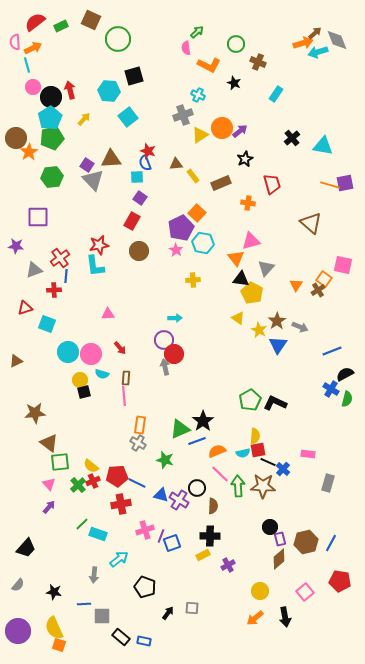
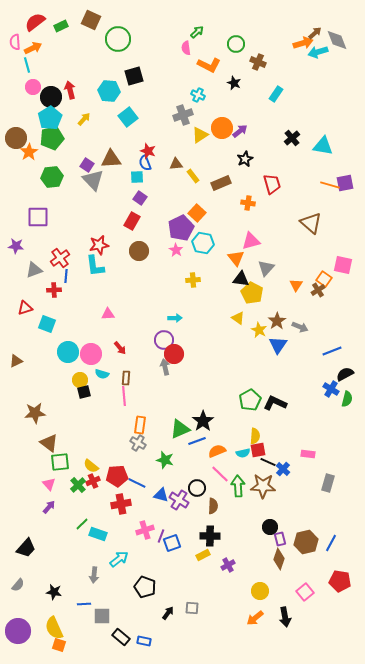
brown diamond at (279, 559): rotated 30 degrees counterclockwise
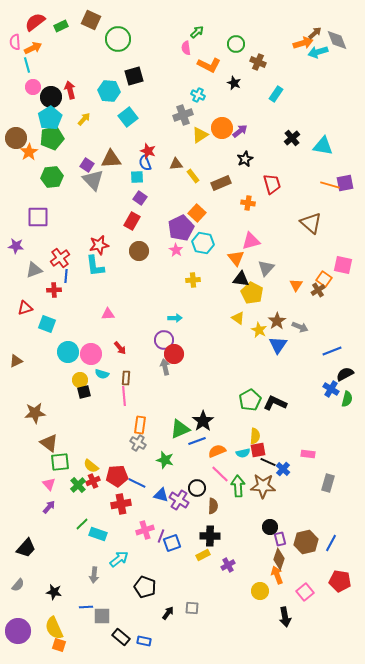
blue line at (84, 604): moved 2 px right, 3 px down
orange arrow at (255, 618): moved 22 px right, 43 px up; rotated 108 degrees clockwise
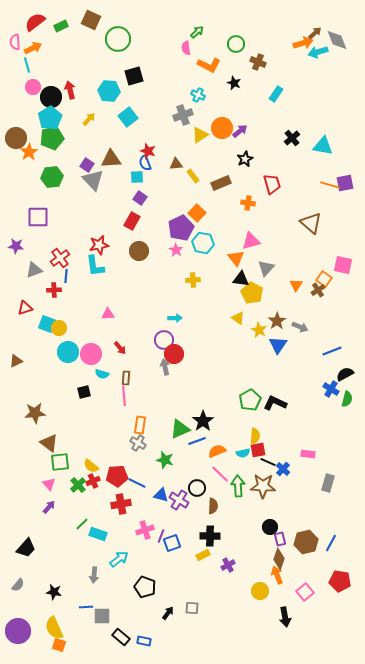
yellow arrow at (84, 119): moved 5 px right
yellow circle at (80, 380): moved 21 px left, 52 px up
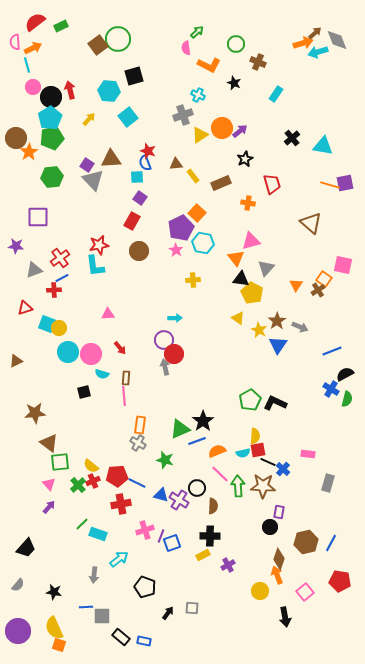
brown square at (91, 20): moved 7 px right, 25 px down; rotated 30 degrees clockwise
blue line at (66, 276): moved 4 px left, 2 px down; rotated 56 degrees clockwise
purple rectangle at (280, 539): moved 1 px left, 27 px up; rotated 24 degrees clockwise
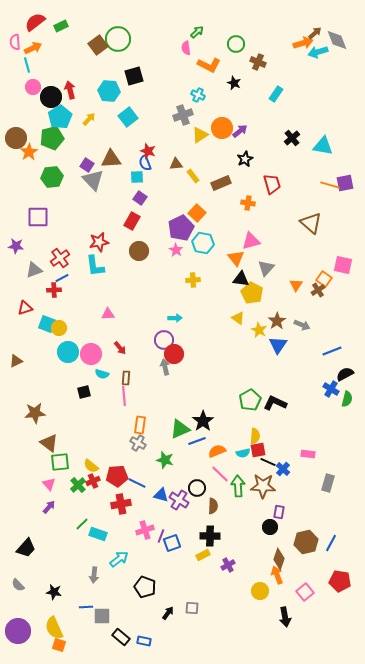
cyan pentagon at (50, 118): moved 10 px right, 1 px up
red star at (99, 245): moved 3 px up
gray arrow at (300, 327): moved 2 px right, 2 px up
gray semicircle at (18, 585): rotated 96 degrees clockwise
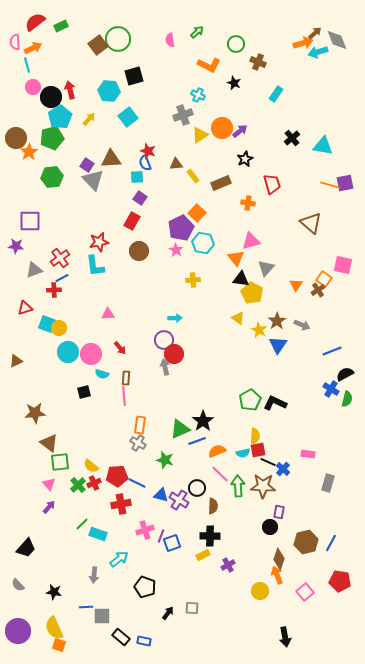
pink semicircle at (186, 48): moved 16 px left, 8 px up
purple square at (38, 217): moved 8 px left, 4 px down
red cross at (93, 481): moved 1 px right, 2 px down
black arrow at (285, 617): moved 20 px down
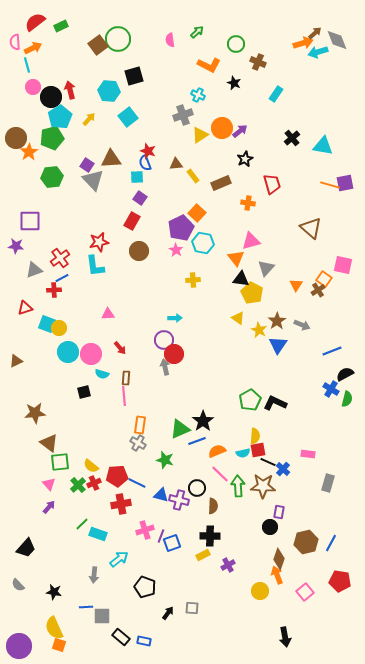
brown triangle at (311, 223): moved 5 px down
purple cross at (179, 500): rotated 18 degrees counterclockwise
purple circle at (18, 631): moved 1 px right, 15 px down
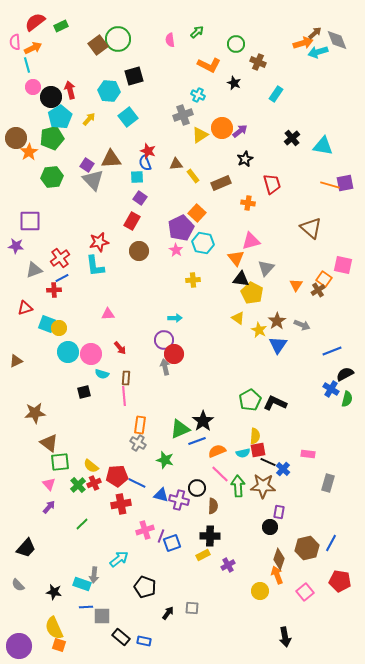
cyan rectangle at (98, 534): moved 16 px left, 50 px down
brown hexagon at (306, 542): moved 1 px right, 6 px down
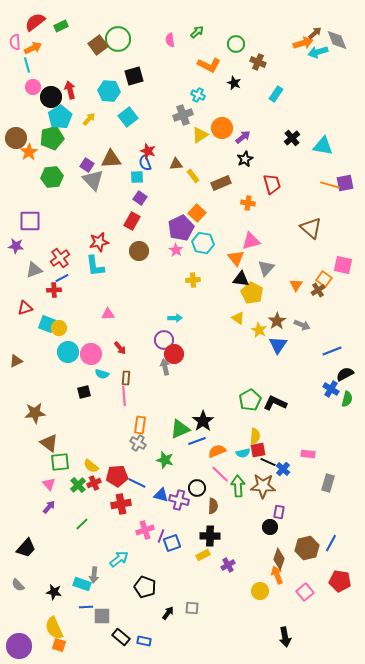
purple arrow at (240, 131): moved 3 px right, 6 px down
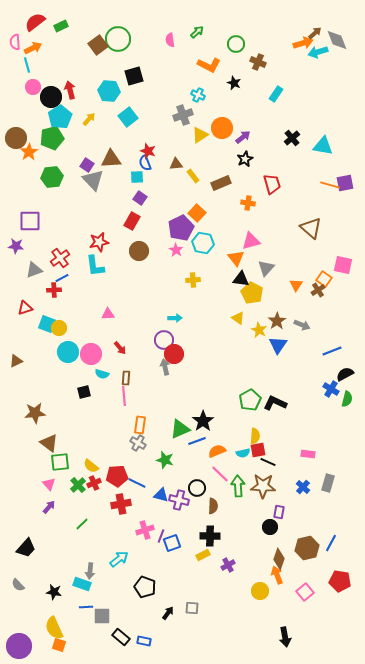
blue cross at (283, 469): moved 20 px right, 18 px down
gray arrow at (94, 575): moved 4 px left, 4 px up
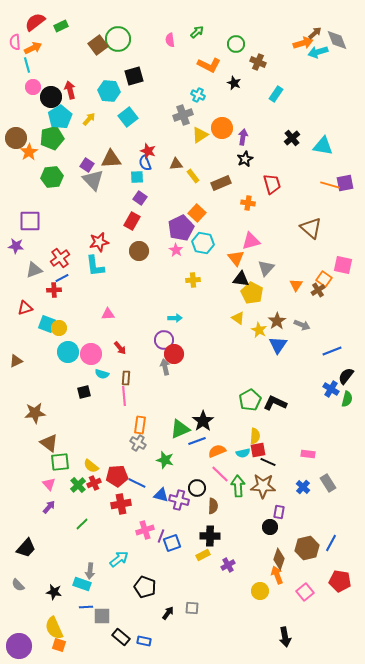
purple arrow at (243, 137): rotated 42 degrees counterclockwise
black semicircle at (345, 374): moved 1 px right, 2 px down; rotated 24 degrees counterclockwise
gray rectangle at (328, 483): rotated 48 degrees counterclockwise
